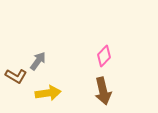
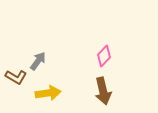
brown L-shape: moved 1 px down
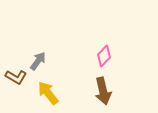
yellow arrow: rotated 120 degrees counterclockwise
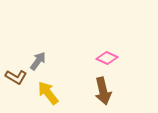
pink diamond: moved 3 px right, 2 px down; rotated 70 degrees clockwise
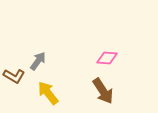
pink diamond: rotated 20 degrees counterclockwise
brown L-shape: moved 2 px left, 1 px up
brown arrow: rotated 20 degrees counterclockwise
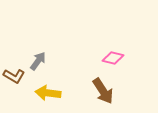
pink diamond: moved 6 px right; rotated 10 degrees clockwise
yellow arrow: rotated 45 degrees counterclockwise
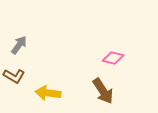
gray arrow: moved 19 px left, 16 px up
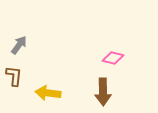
brown L-shape: rotated 115 degrees counterclockwise
brown arrow: moved 1 px down; rotated 32 degrees clockwise
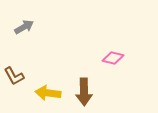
gray arrow: moved 5 px right, 18 px up; rotated 24 degrees clockwise
brown L-shape: rotated 145 degrees clockwise
brown arrow: moved 19 px left
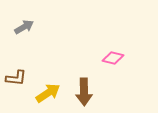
brown L-shape: moved 2 px right, 2 px down; rotated 55 degrees counterclockwise
yellow arrow: rotated 140 degrees clockwise
